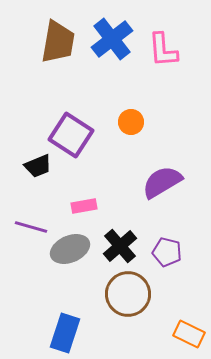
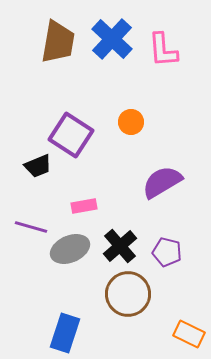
blue cross: rotated 9 degrees counterclockwise
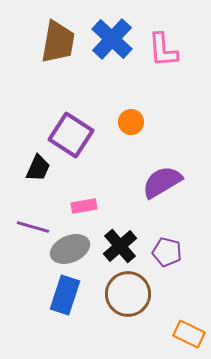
black trapezoid: moved 2 px down; rotated 44 degrees counterclockwise
purple line: moved 2 px right
blue rectangle: moved 38 px up
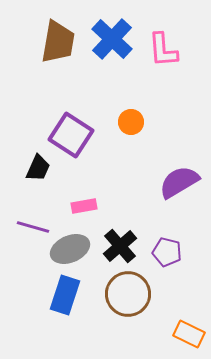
purple semicircle: moved 17 px right
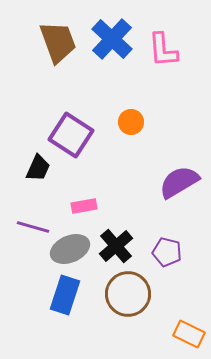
brown trapezoid: rotated 30 degrees counterclockwise
black cross: moved 4 px left
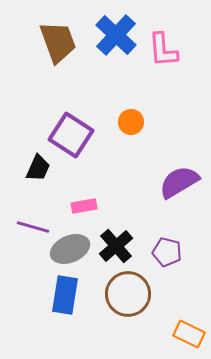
blue cross: moved 4 px right, 4 px up
blue rectangle: rotated 9 degrees counterclockwise
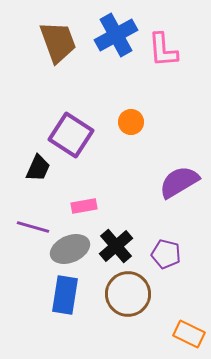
blue cross: rotated 18 degrees clockwise
purple pentagon: moved 1 px left, 2 px down
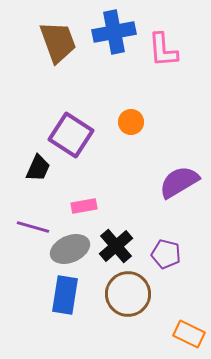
blue cross: moved 2 px left, 3 px up; rotated 18 degrees clockwise
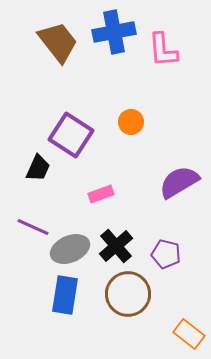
brown trapezoid: rotated 18 degrees counterclockwise
pink rectangle: moved 17 px right, 12 px up; rotated 10 degrees counterclockwise
purple line: rotated 8 degrees clockwise
orange rectangle: rotated 12 degrees clockwise
